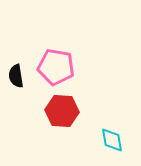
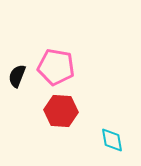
black semicircle: moved 1 px right; rotated 30 degrees clockwise
red hexagon: moved 1 px left
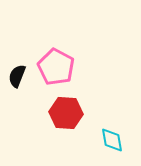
pink pentagon: rotated 18 degrees clockwise
red hexagon: moved 5 px right, 2 px down
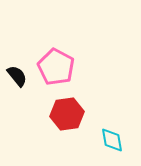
black semicircle: rotated 120 degrees clockwise
red hexagon: moved 1 px right, 1 px down; rotated 12 degrees counterclockwise
